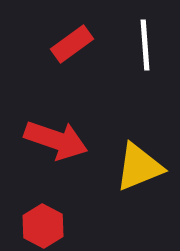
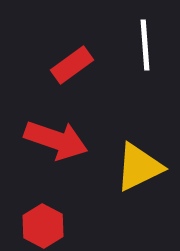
red rectangle: moved 21 px down
yellow triangle: rotated 4 degrees counterclockwise
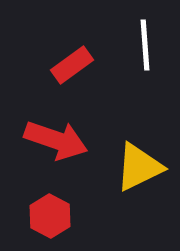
red hexagon: moved 7 px right, 10 px up
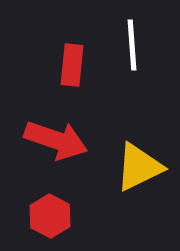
white line: moved 13 px left
red rectangle: rotated 48 degrees counterclockwise
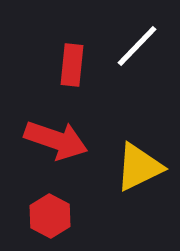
white line: moved 5 px right, 1 px down; rotated 48 degrees clockwise
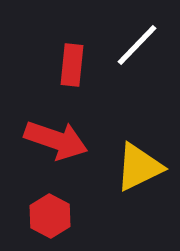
white line: moved 1 px up
